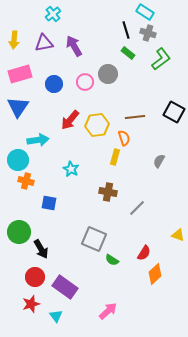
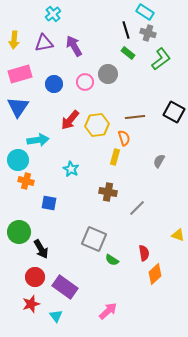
red semicircle: rotated 42 degrees counterclockwise
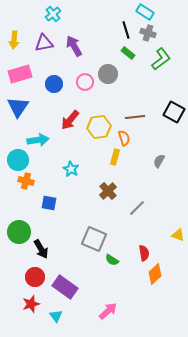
yellow hexagon: moved 2 px right, 2 px down
brown cross: moved 1 px up; rotated 36 degrees clockwise
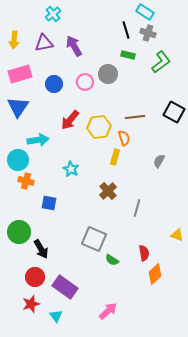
green rectangle: moved 2 px down; rotated 24 degrees counterclockwise
green L-shape: moved 3 px down
gray line: rotated 30 degrees counterclockwise
yellow triangle: moved 1 px left
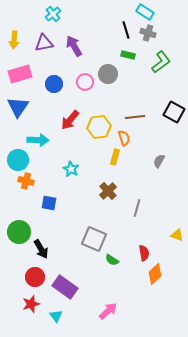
cyan arrow: rotated 10 degrees clockwise
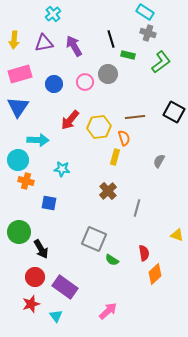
black line: moved 15 px left, 9 px down
cyan star: moved 9 px left; rotated 21 degrees counterclockwise
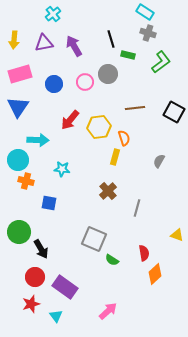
brown line: moved 9 px up
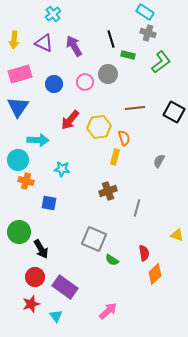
purple triangle: rotated 36 degrees clockwise
brown cross: rotated 24 degrees clockwise
